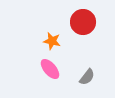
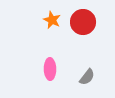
orange star: moved 21 px up; rotated 12 degrees clockwise
pink ellipse: rotated 40 degrees clockwise
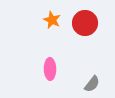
red circle: moved 2 px right, 1 px down
gray semicircle: moved 5 px right, 7 px down
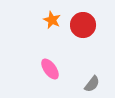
red circle: moved 2 px left, 2 px down
pink ellipse: rotated 35 degrees counterclockwise
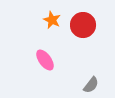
pink ellipse: moved 5 px left, 9 px up
gray semicircle: moved 1 px left, 1 px down
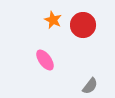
orange star: moved 1 px right
gray semicircle: moved 1 px left, 1 px down
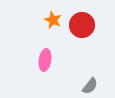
red circle: moved 1 px left
pink ellipse: rotated 45 degrees clockwise
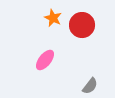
orange star: moved 2 px up
pink ellipse: rotated 30 degrees clockwise
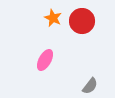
red circle: moved 4 px up
pink ellipse: rotated 10 degrees counterclockwise
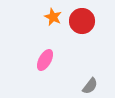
orange star: moved 1 px up
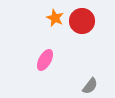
orange star: moved 2 px right, 1 px down
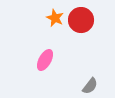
red circle: moved 1 px left, 1 px up
